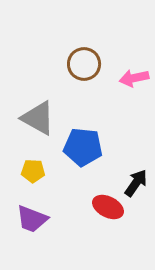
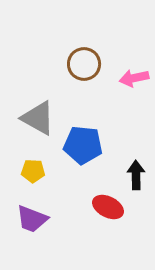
blue pentagon: moved 2 px up
black arrow: moved 8 px up; rotated 36 degrees counterclockwise
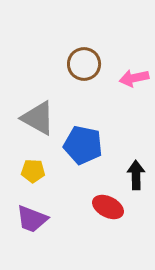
blue pentagon: rotated 6 degrees clockwise
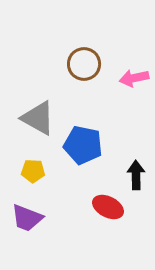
purple trapezoid: moved 5 px left, 1 px up
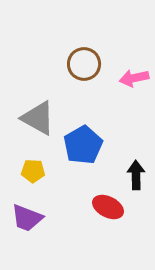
blue pentagon: rotated 30 degrees clockwise
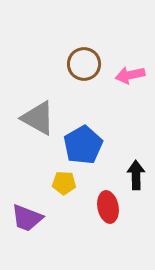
pink arrow: moved 4 px left, 3 px up
yellow pentagon: moved 31 px right, 12 px down
red ellipse: rotated 52 degrees clockwise
